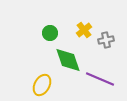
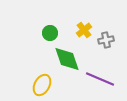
green diamond: moved 1 px left, 1 px up
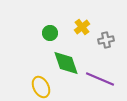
yellow cross: moved 2 px left, 3 px up
green diamond: moved 1 px left, 4 px down
yellow ellipse: moved 1 px left, 2 px down; rotated 55 degrees counterclockwise
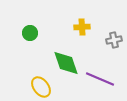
yellow cross: rotated 35 degrees clockwise
green circle: moved 20 px left
gray cross: moved 8 px right
yellow ellipse: rotated 10 degrees counterclockwise
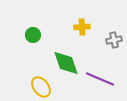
green circle: moved 3 px right, 2 px down
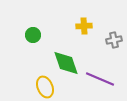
yellow cross: moved 2 px right, 1 px up
yellow ellipse: moved 4 px right; rotated 15 degrees clockwise
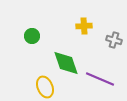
green circle: moved 1 px left, 1 px down
gray cross: rotated 28 degrees clockwise
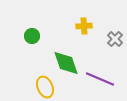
gray cross: moved 1 px right, 1 px up; rotated 28 degrees clockwise
